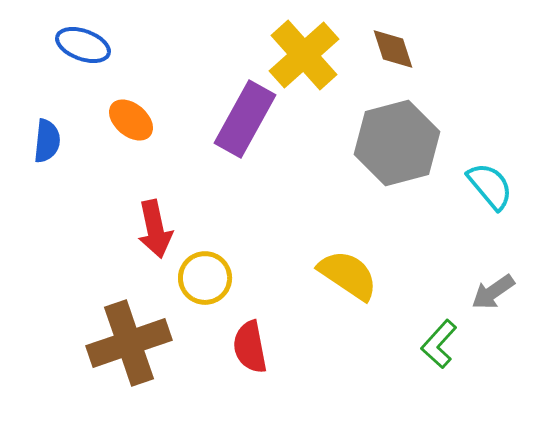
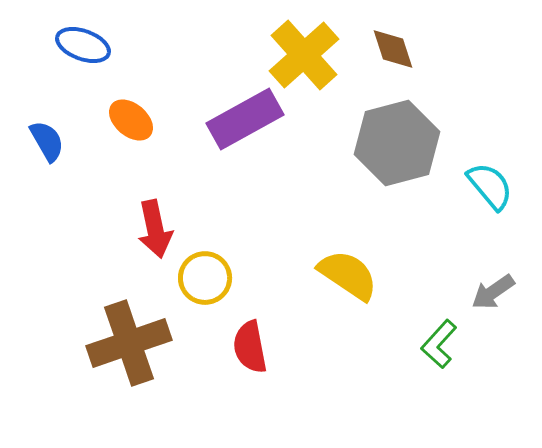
purple rectangle: rotated 32 degrees clockwise
blue semicircle: rotated 36 degrees counterclockwise
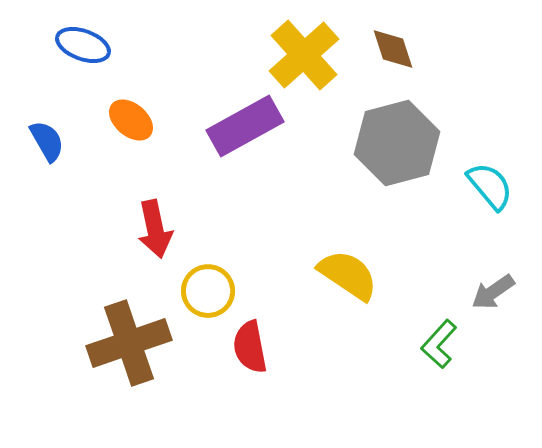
purple rectangle: moved 7 px down
yellow circle: moved 3 px right, 13 px down
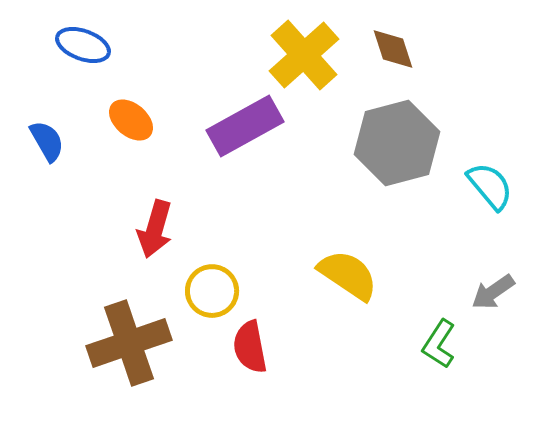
red arrow: rotated 28 degrees clockwise
yellow circle: moved 4 px right
green L-shape: rotated 9 degrees counterclockwise
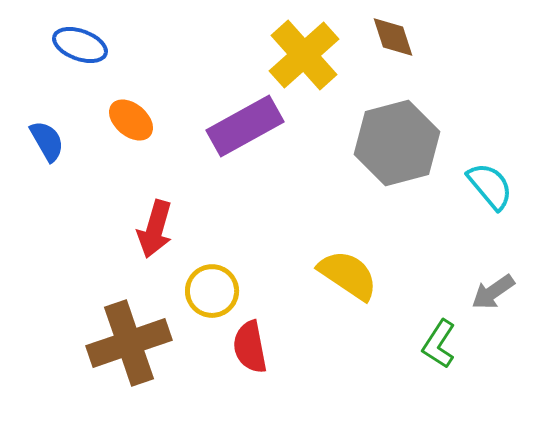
blue ellipse: moved 3 px left
brown diamond: moved 12 px up
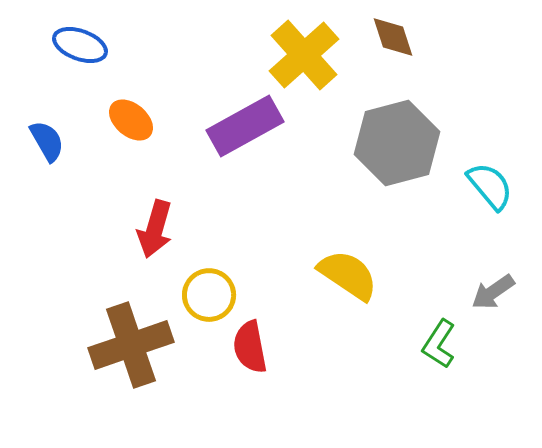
yellow circle: moved 3 px left, 4 px down
brown cross: moved 2 px right, 2 px down
